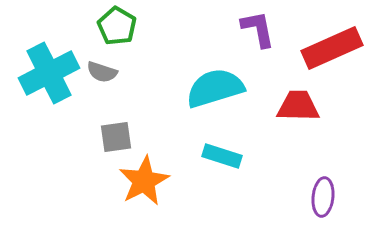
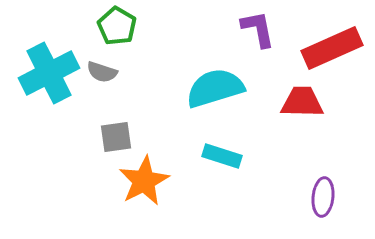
red trapezoid: moved 4 px right, 4 px up
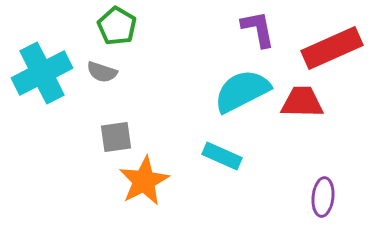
cyan cross: moved 7 px left
cyan semicircle: moved 27 px right, 3 px down; rotated 10 degrees counterclockwise
cyan rectangle: rotated 6 degrees clockwise
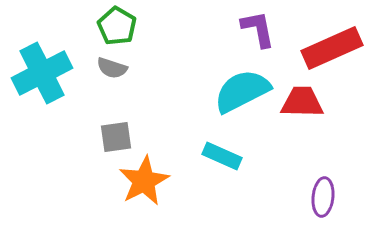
gray semicircle: moved 10 px right, 4 px up
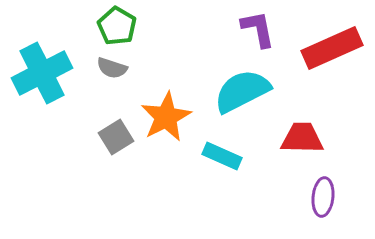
red trapezoid: moved 36 px down
gray square: rotated 24 degrees counterclockwise
orange star: moved 22 px right, 64 px up
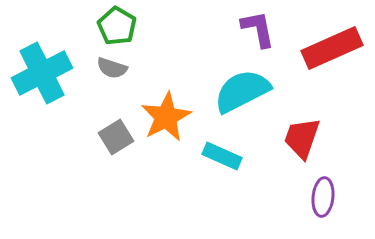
red trapezoid: rotated 72 degrees counterclockwise
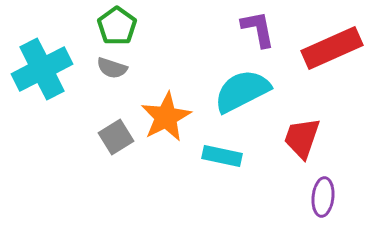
green pentagon: rotated 6 degrees clockwise
cyan cross: moved 4 px up
cyan rectangle: rotated 12 degrees counterclockwise
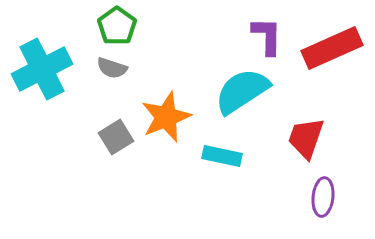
purple L-shape: moved 9 px right, 7 px down; rotated 12 degrees clockwise
cyan semicircle: rotated 6 degrees counterclockwise
orange star: rotated 6 degrees clockwise
red trapezoid: moved 4 px right
